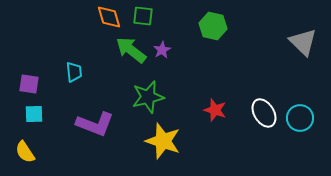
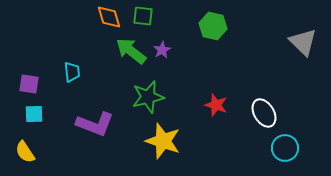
green arrow: moved 1 px down
cyan trapezoid: moved 2 px left
red star: moved 1 px right, 5 px up
cyan circle: moved 15 px left, 30 px down
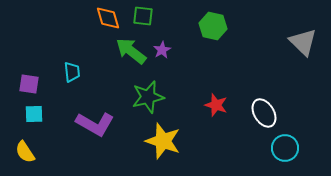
orange diamond: moved 1 px left, 1 px down
purple L-shape: rotated 9 degrees clockwise
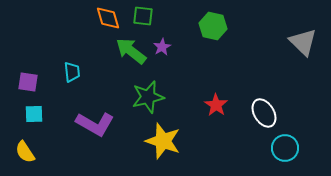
purple star: moved 3 px up
purple square: moved 1 px left, 2 px up
red star: rotated 15 degrees clockwise
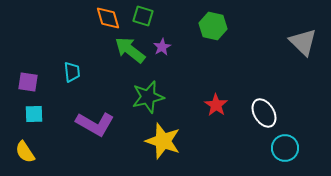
green square: rotated 10 degrees clockwise
green arrow: moved 1 px left, 1 px up
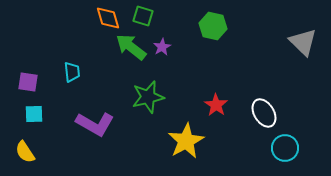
green arrow: moved 1 px right, 3 px up
yellow star: moved 23 px right; rotated 24 degrees clockwise
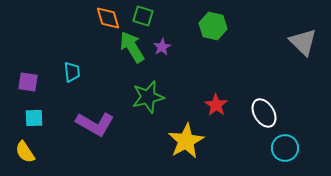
green arrow: moved 1 px right; rotated 20 degrees clockwise
cyan square: moved 4 px down
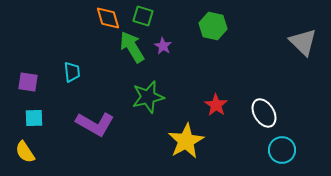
purple star: moved 1 px right, 1 px up; rotated 12 degrees counterclockwise
cyan circle: moved 3 px left, 2 px down
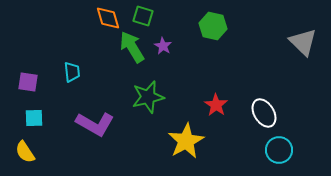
cyan circle: moved 3 px left
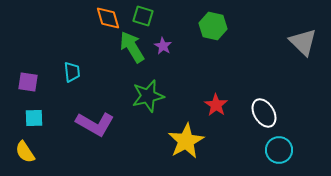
green star: moved 1 px up
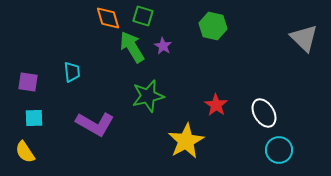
gray triangle: moved 1 px right, 4 px up
